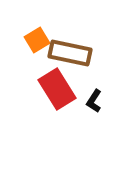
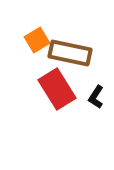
black L-shape: moved 2 px right, 4 px up
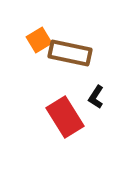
orange square: moved 2 px right
red rectangle: moved 8 px right, 28 px down
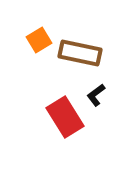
brown rectangle: moved 10 px right
black L-shape: moved 2 px up; rotated 20 degrees clockwise
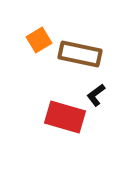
brown rectangle: moved 1 px down
red rectangle: rotated 42 degrees counterclockwise
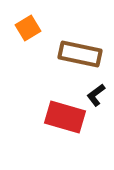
orange square: moved 11 px left, 12 px up
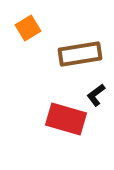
brown rectangle: rotated 21 degrees counterclockwise
red rectangle: moved 1 px right, 2 px down
